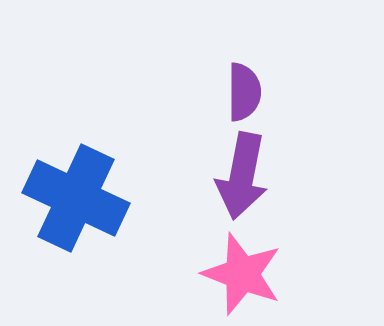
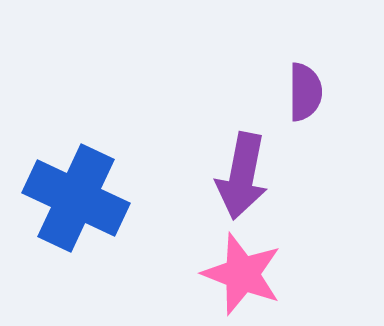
purple semicircle: moved 61 px right
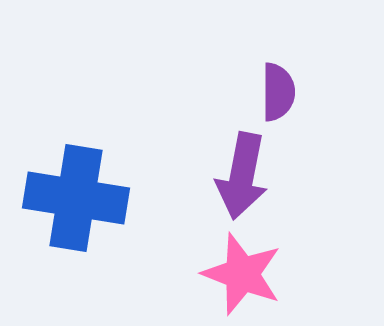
purple semicircle: moved 27 px left
blue cross: rotated 16 degrees counterclockwise
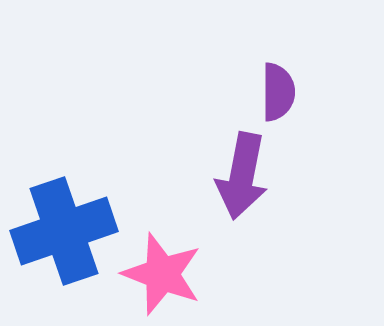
blue cross: moved 12 px left, 33 px down; rotated 28 degrees counterclockwise
pink star: moved 80 px left
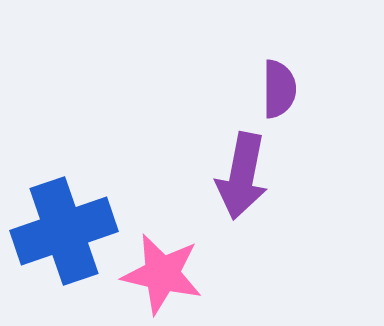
purple semicircle: moved 1 px right, 3 px up
pink star: rotated 8 degrees counterclockwise
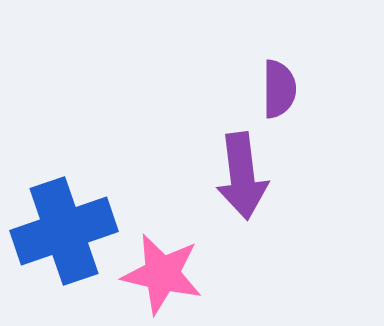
purple arrow: rotated 18 degrees counterclockwise
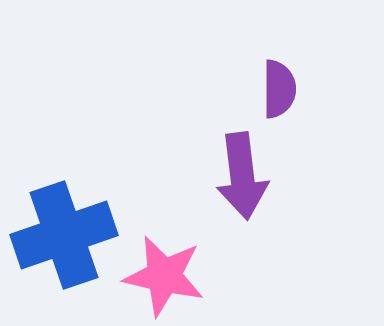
blue cross: moved 4 px down
pink star: moved 2 px right, 2 px down
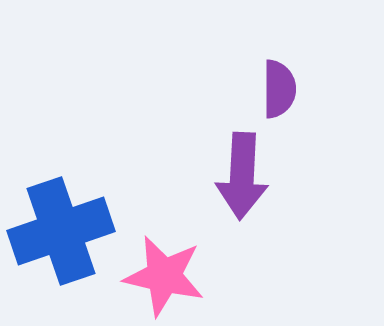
purple arrow: rotated 10 degrees clockwise
blue cross: moved 3 px left, 4 px up
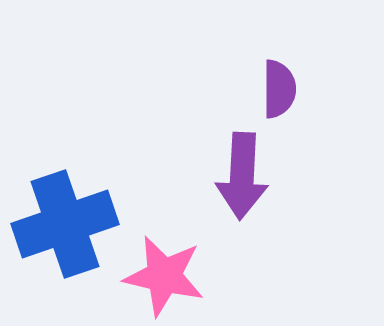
blue cross: moved 4 px right, 7 px up
